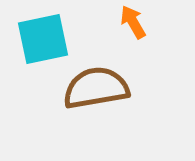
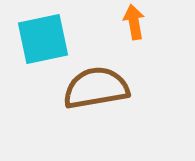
orange arrow: moved 1 px right; rotated 20 degrees clockwise
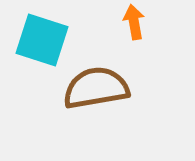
cyan square: moved 1 px left, 1 px down; rotated 30 degrees clockwise
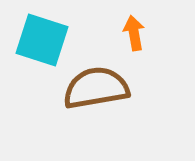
orange arrow: moved 11 px down
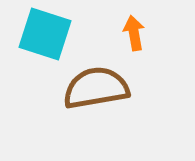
cyan square: moved 3 px right, 6 px up
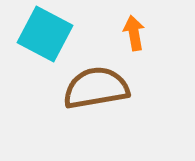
cyan square: rotated 10 degrees clockwise
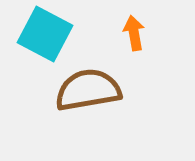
brown semicircle: moved 8 px left, 2 px down
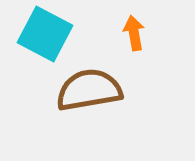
brown semicircle: moved 1 px right
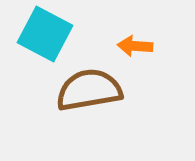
orange arrow: moved 1 px right, 13 px down; rotated 76 degrees counterclockwise
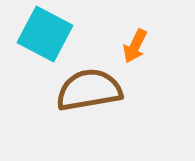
orange arrow: rotated 68 degrees counterclockwise
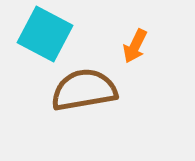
brown semicircle: moved 5 px left
